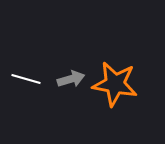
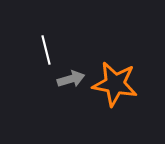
white line: moved 20 px right, 29 px up; rotated 60 degrees clockwise
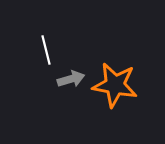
orange star: moved 1 px down
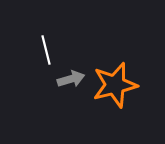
orange star: rotated 24 degrees counterclockwise
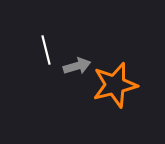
gray arrow: moved 6 px right, 13 px up
